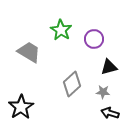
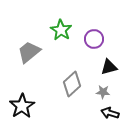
gray trapezoid: rotated 70 degrees counterclockwise
black star: moved 1 px right, 1 px up
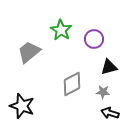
gray diamond: rotated 15 degrees clockwise
black star: rotated 20 degrees counterclockwise
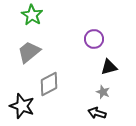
green star: moved 29 px left, 15 px up
gray diamond: moved 23 px left
gray star: rotated 16 degrees clockwise
black arrow: moved 13 px left
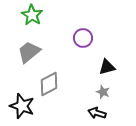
purple circle: moved 11 px left, 1 px up
black triangle: moved 2 px left
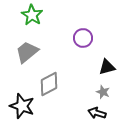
gray trapezoid: moved 2 px left
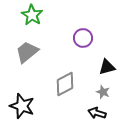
gray diamond: moved 16 px right
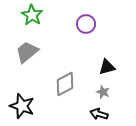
purple circle: moved 3 px right, 14 px up
black arrow: moved 2 px right, 1 px down
